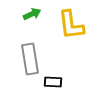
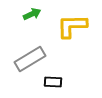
yellow L-shape: moved 1 px right, 1 px down; rotated 96 degrees clockwise
gray rectangle: rotated 68 degrees clockwise
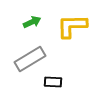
green arrow: moved 8 px down
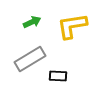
yellow L-shape: rotated 8 degrees counterclockwise
black rectangle: moved 5 px right, 6 px up
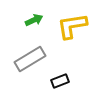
green arrow: moved 2 px right, 2 px up
black rectangle: moved 2 px right, 5 px down; rotated 24 degrees counterclockwise
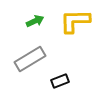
green arrow: moved 1 px right, 1 px down
yellow L-shape: moved 3 px right, 5 px up; rotated 8 degrees clockwise
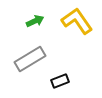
yellow L-shape: moved 2 px right; rotated 56 degrees clockwise
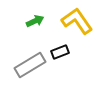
gray rectangle: moved 6 px down
black rectangle: moved 29 px up
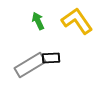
green arrow: moved 3 px right; rotated 90 degrees counterclockwise
black rectangle: moved 9 px left, 6 px down; rotated 18 degrees clockwise
